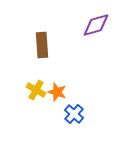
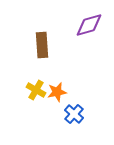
purple diamond: moved 7 px left
orange star: rotated 30 degrees counterclockwise
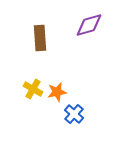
brown rectangle: moved 2 px left, 7 px up
yellow cross: moved 3 px left, 1 px up
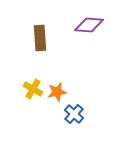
purple diamond: rotated 20 degrees clockwise
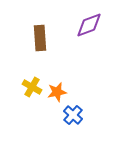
purple diamond: rotated 24 degrees counterclockwise
yellow cross: moved 1 px left, 2 px up
blue cross: moved 1 px left, 1 px down
